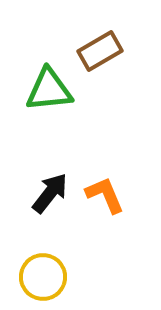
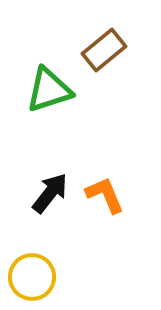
brown rectangle: moved 4 px right, 1 px up; rotated 9 degrees counterclockwise
green triangle: rotated 12 degrees counterclockwise
yellow circle: moved 11 px left
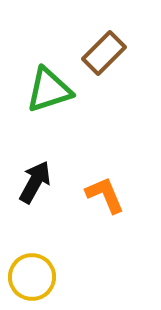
brown rectangle: moved 3 px down; rotated 6 degrees counterclockwise
black arrow: moved 15 px left, 11 px up; rotated 9 degrees counterclockwise
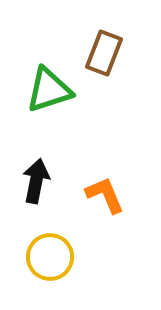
brown rectangle: rotated 24 degrees counterclockwise
black arrow: moved 1 px right, 1 px up; rotated 18 degrees counterclockwise
yellow circle: moved 18 px right, 20 px up
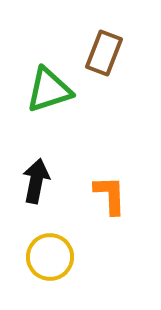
orange L-shape: moved 5 px right; rotated 21 degrees clockwise
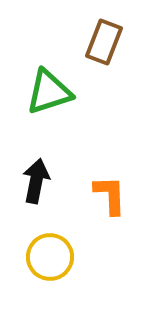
brown rectangle: moved 11 px up
green triangle: moved 2 px down
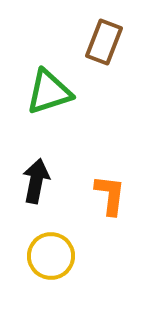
orange L-shape: rotated 9 degrees clockwise
yellow circle: moved 1 px right, 1 px up
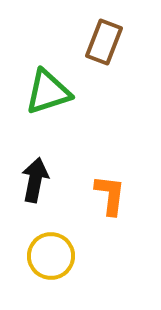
green triangle: moved 1 px left
black arrow: moved 1 px left, 1 px up
